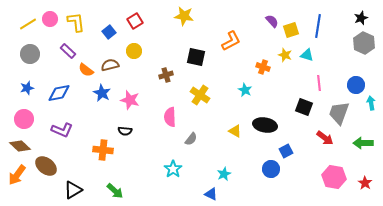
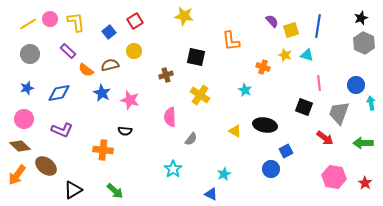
orange L-shape at (231, 41): rotated 110 degrees clockwise
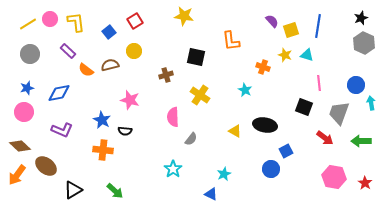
blue star at (102, 93): moved 27 px down
pink semicircle at (170, 117): moved 3 px right
pink circle at (24, 119): moved 7 px up
green arrow at (363, 143): moved 2 px left, 2 px up
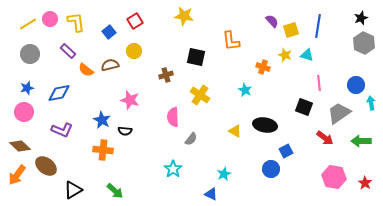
gray trapezoid at (339, 113): rotated 35 degrees clockwise
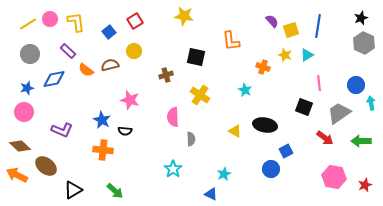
cyan triangle at (307, 55): rotated 48 degrees counterclockwise
blue diamond at (59, 93): moved 5 px left, 14 px up
gray semicircle at (191, 139): rotated 40 degrees counterclockwise
orange arrow at (17, 175): rotated 80 degrees clockwise
red star at (365, 183): moved 2 px down; rotated 16 degrees clockwise
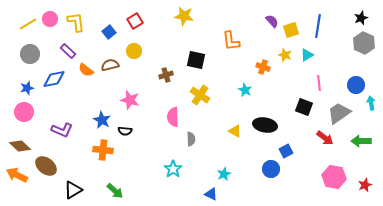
black square at (196, 57): moved 3 px down
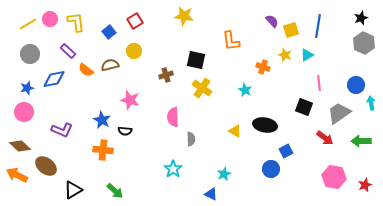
yellow cross at (200, 95): moved 2 px right, 7 px up
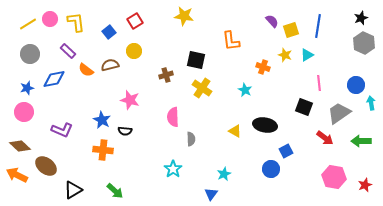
blue triangle at (211, 194): rotated 40 degrees clockwise
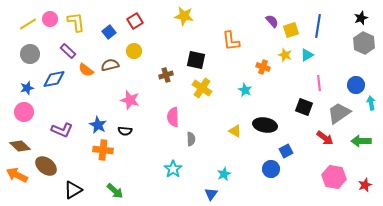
blue star at (102, 120): moved 4 px left, 5 px down
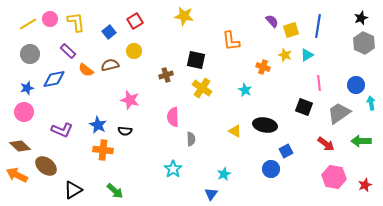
red arrow at (325, 138): moved 1 px right, 6 px down
